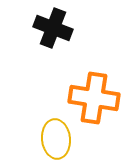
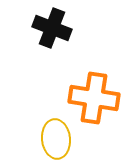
black cross: moved 1 px left
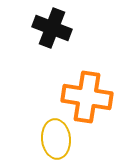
orange cross: moved 7 px left, 1 px up
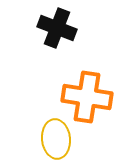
black cross: moved 5 px right
